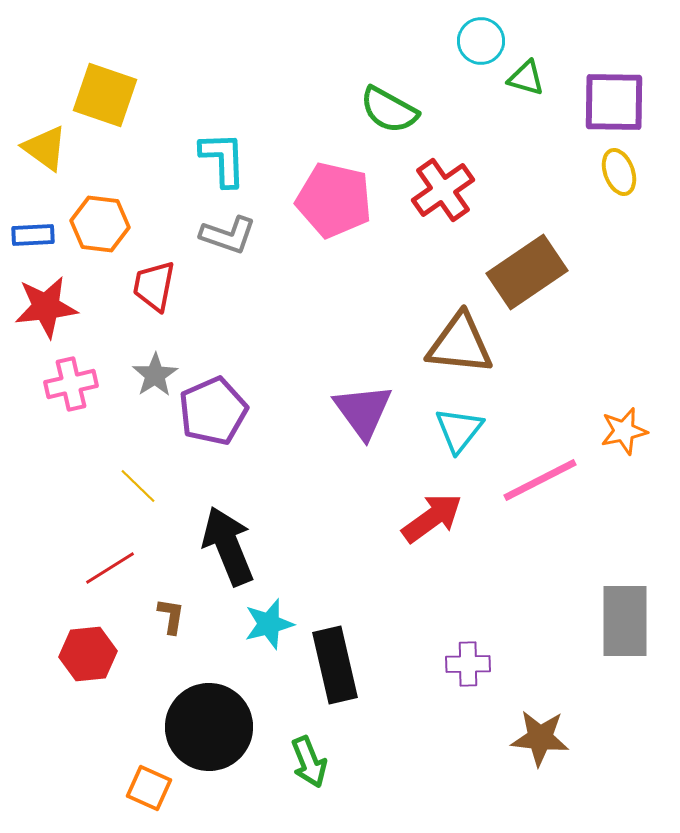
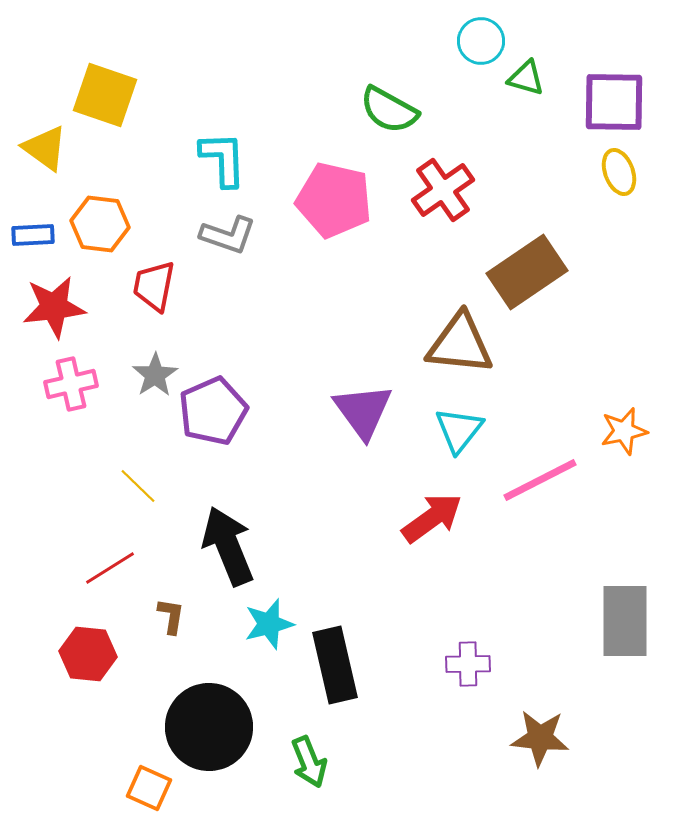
red star: moved 8 px right
red hexagon: rotated 12 degrees clockwise
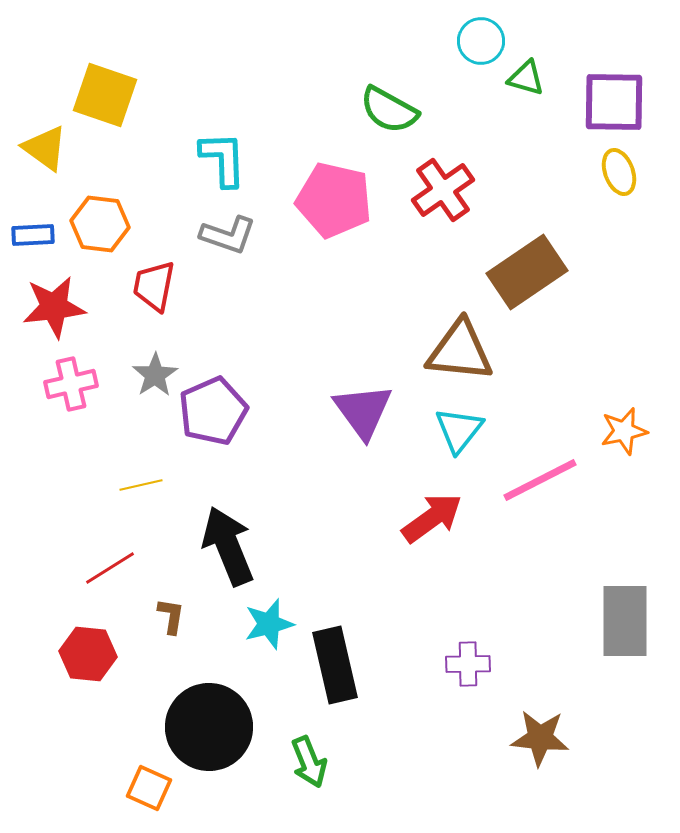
brown triangle: moved 7 px down
yellow line: moved 3 px right, 1 px up; rotated 57 degrees counterclockwise
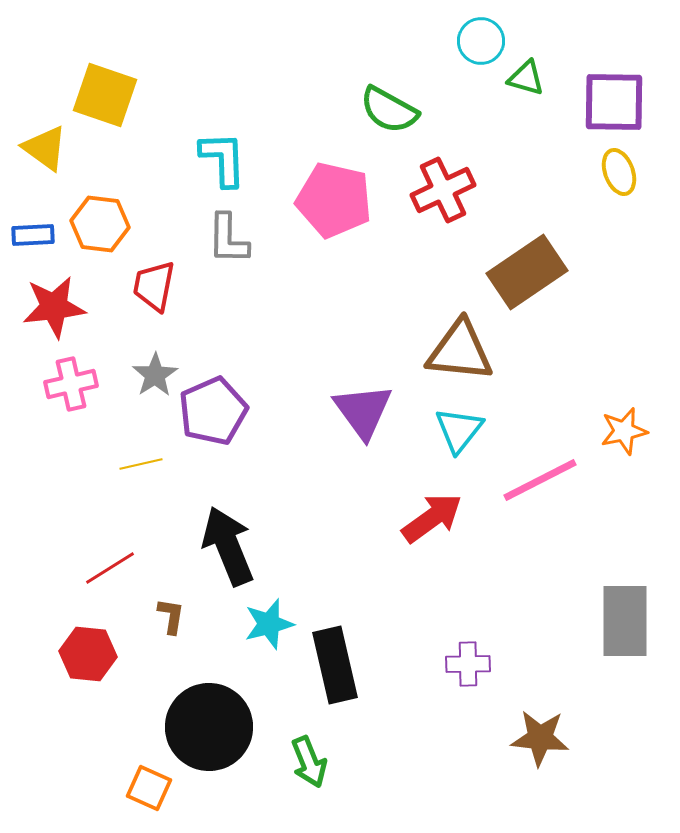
red cross: rotated 10 degrees clockwise
gray L-shape: moved 4 px down; rotated 72 degrees clockwise
yellow line: moved 21 px up
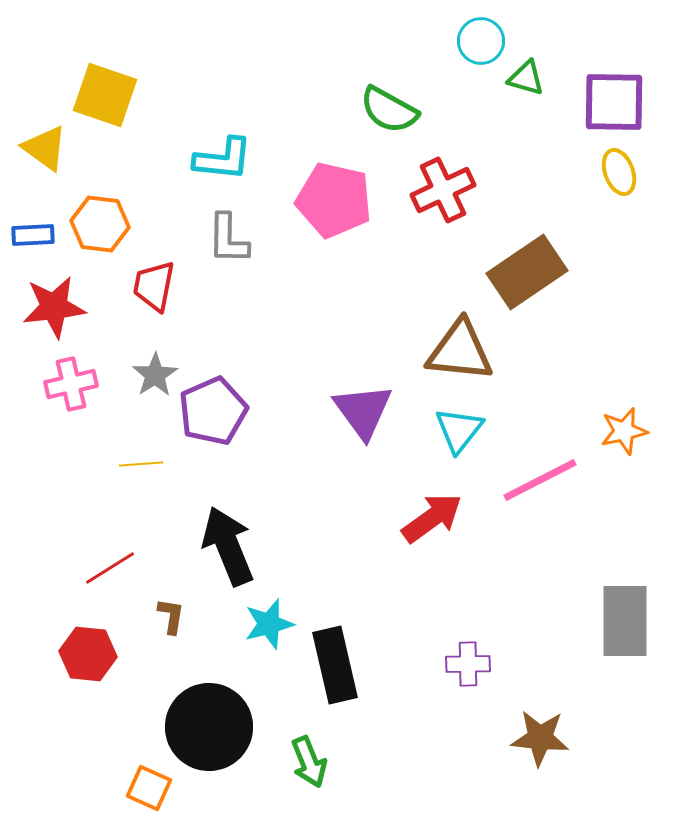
cyan L-shape: rotated 98 degrees clockwise
yellow line: rotated 9 degrees clockwise
